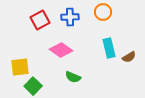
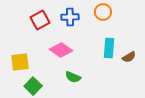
cyan rectangle: rotated 18 degrees clockwise
yellow square: moved 5 px up
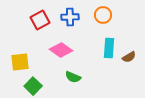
orange circle: moved 3 px down
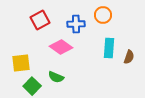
blue cross: moved 6 px right, 7 px down
pink diamond: moved 3 px up
brown semicircle: rotated 40 degrees counterclockwise
yellow square: moved 1 px right, 1 px down
green semicircle: moved 17 px left
green square: moved 1 px left
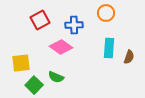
orange circle: moved 3 px right, 2 px up
blue cross: moved 2 px left, 1 px down
green square: moved 2 px right, 1 px up
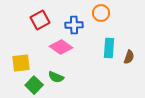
orange circle: moved 5 px left
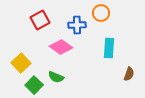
blue cross: moved 3 px right
brown semicircle: moved 17 px down
yellow square: rotated 36 degrees counterclockwise
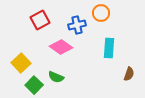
blue cross: rotated 12 degrees counterclockwise
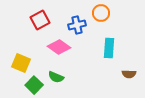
pink diamond: moved 2 px left
yellow square: rotated 24 degrees counterclockwise
brown semicircle: rotated 72 degrees clockwise
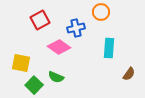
orange circle: moved 1 px up
blue cross: moved 1 px left, 3 px down
yellow square: rotated 12 degrees counterclockwise
brown semicircle: rotated 56 degrees counterclockwise
